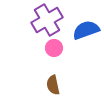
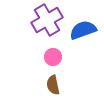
blue semicircle: moved 3 px left
pink circle: moved 1 px left, 9 px down
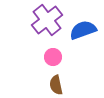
purple cross: rotated 8 degrees counterclockwise
brown semicircle: moved 3 px right
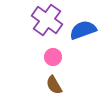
purple cross: rotated 16 degrees counterclockwise
brown semicircle: moved 2 px left; rotated 18 degrees counterclockwise
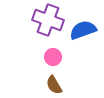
purple cross: moved 1 px right; rotated 16 degrees counterclockwise
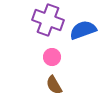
pink circle: moved 1 px left
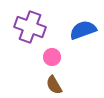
purple cross: moved 18 px left, 7 px down
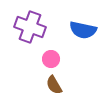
blue semicircle: rotated 148 degrees counterclockwise
pink circle: moved 1 px left, 2 px down
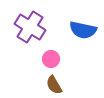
purple cross: rotated 12 degrees clockwise
